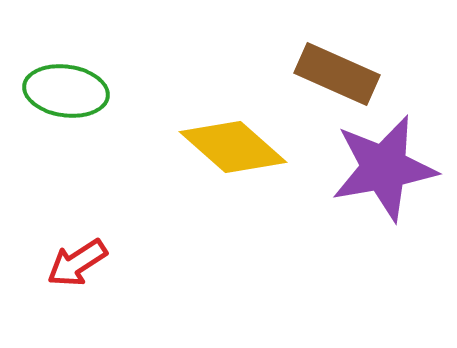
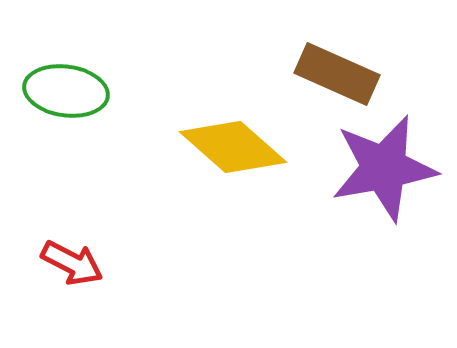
red arrow: moved 5 px left; rotated 120 degrees counterclockwise
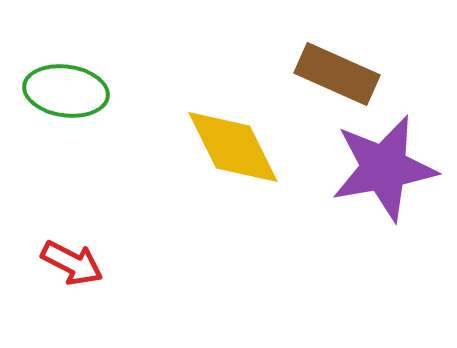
yellow diamond: rotated 22 degrees clockwise
